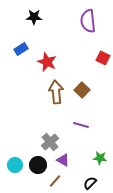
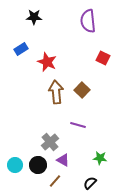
purple line: moved 3 px left
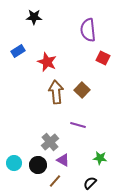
purple semicircle: moved 9 px down
blue rectangle: moved 3 px left, 2 px down
cyan circle: moved 1 px left, 2 px up
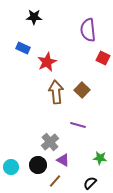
blue rectangle: moved 5 px right, 3 px up; rotated 56 degrees clockwise
red star: rotated 24 degrees clockwise
cyan circle: moved 3 px left, 4 px down
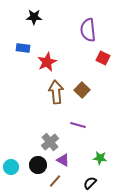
blue rectangle: rotated 16 degrees counterclockwise
